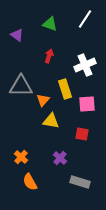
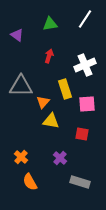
green triangle: rotated 28 degrees counterclockwise
orange triangle: moved 2 px down
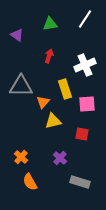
yellow triangle: moved 2 px right; rotated 24 degrees counterclockwise
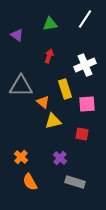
orange triangle: rotated 32 degrees counterclockwise
gray rectangle: moved 5 px left
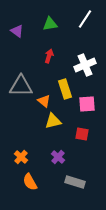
purple triangle: moved 4 px up
orange triangle: moved 1 px right, 1 px up
purple cross: moved 2 px left, 1 px up
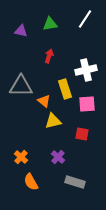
purple triangle: moved 4 px right; rotated 24 degrees counterclockwise
white cross: moved 1 px right, 5 px down; rotated 10 degrees clockwise
orange semicircle: moved 1 px right
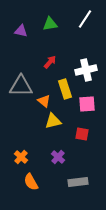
red arrow: moved 1 px right, 6 px down; rotated 24 degrees clockwise
gray rectangle: moved 3 px right; rotated 24 degrees counterclockwise
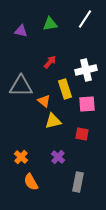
gray rectangle: rotated 72 degrees counterclockwise
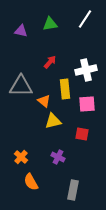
yellow rectangle: rotated 12 degrees clockwise
purple cross: rotated 16 degrees counterclockwise
gray rectangle: moved 5 px left, 8 px down
